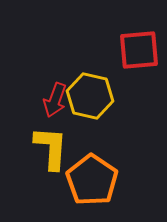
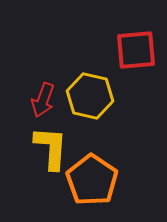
red square: moved 3 px left
red arrow: moved 12 px left
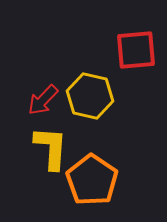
red arrow: rotated 24 degrees clockwise
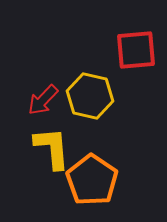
yellow L-shape: moved 1 px right; rotated 9 degrees counterclockwise
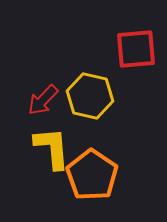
red square: moved 1 px up
orange pentagon: moved 5 px up
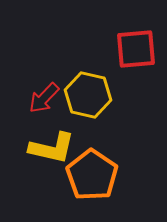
yellow hexagon: moved 2 px left, 1 px up
red arrow: moved 1 px right, 2 px up
yellow L-shape: rotated 108 degrees clockwise
